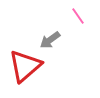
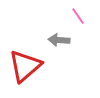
gray arrow: moved 9 px right; rotated 40 degrees clockwise
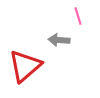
pink line: rotated 18 degrees clockwise
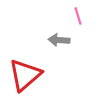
red triangle: moved 9 px down
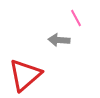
pink line: moved 2 px left, 2 px down; rotated 12 degrees counterclockwise
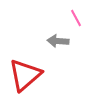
gray arrow: moved 1 px left, 1 px down
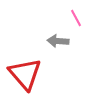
red triangle: moved 1 px up; rotated 30 degrees counterclockwise
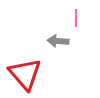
pink line: rotated 30 degrees clockwise
